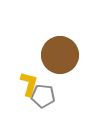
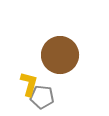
gray pentagon: moved 1 px left, 1 px down
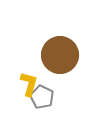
gray pentagon: rotated 20 degrees clockwise
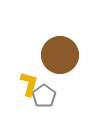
gray pentagon: moved 2 px right, 1 px up; rotated 10 degrees clockwise
